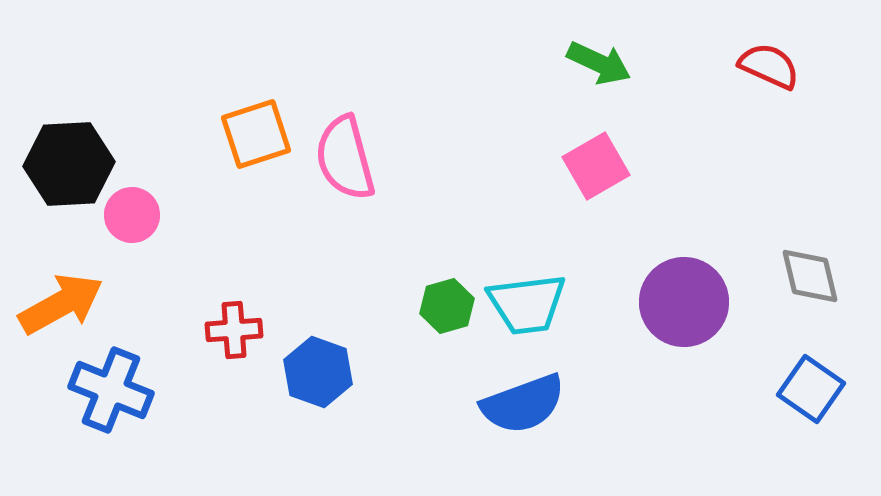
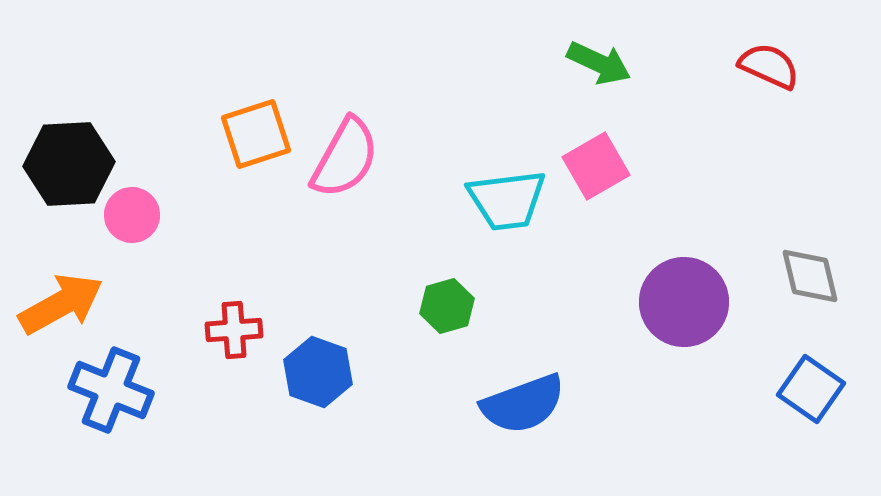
pink semicircle: rotated 136 degrees counterclockwise
cyan trapezoid: moved 20 px left, 104 px up
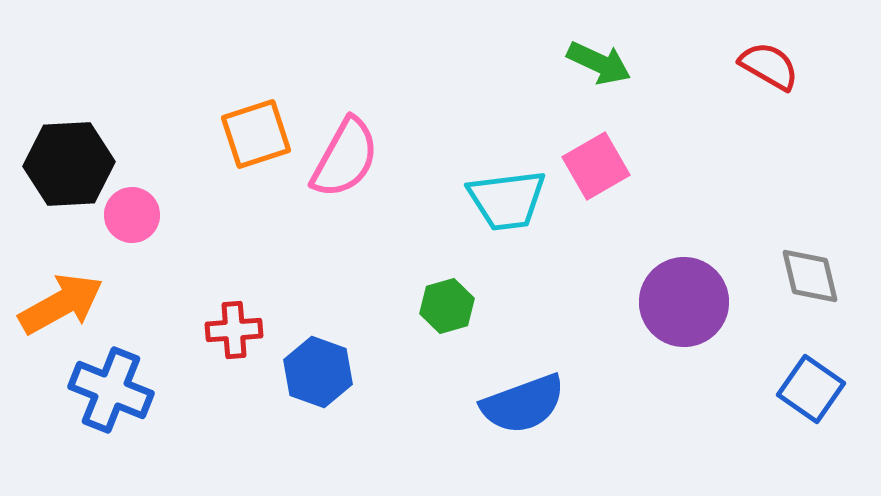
red semicircle: rotated 6 degrees clockwise
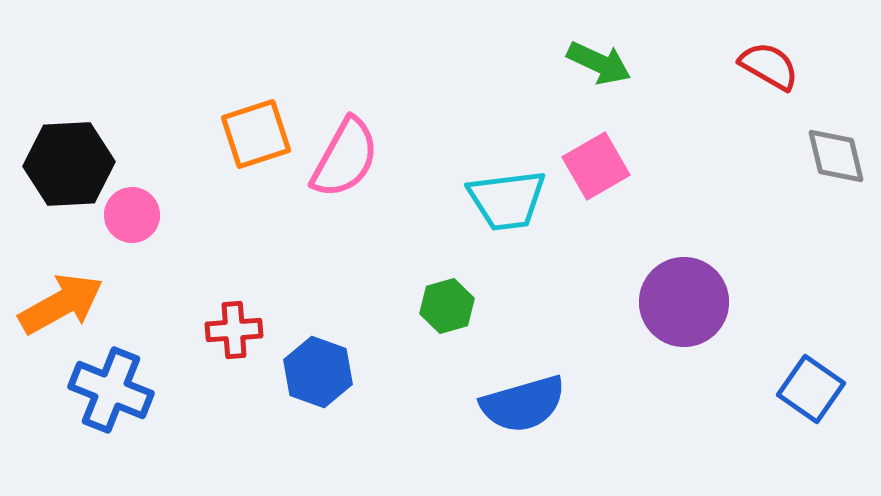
gray diamond: moved 26 px right, 120 px up
blue semicircle: rotated 4 degrees clockwise
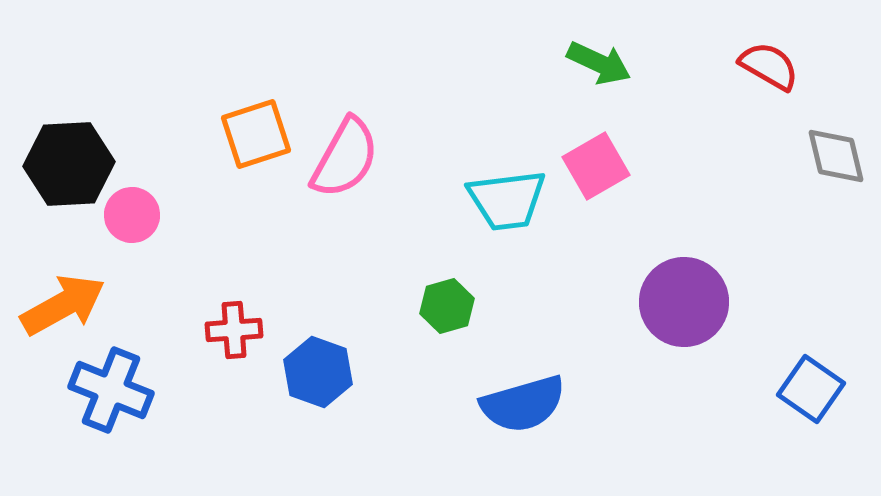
orange arrow: moved 2 px right, 1 px down
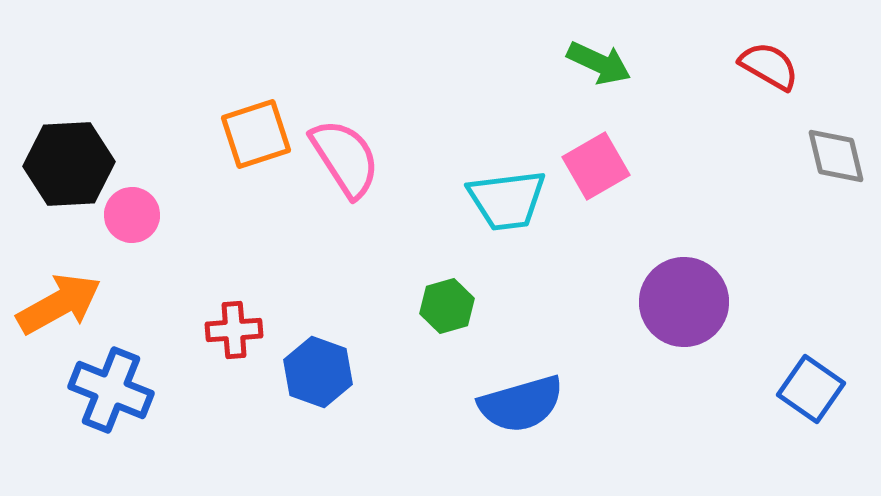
pink semicircle: rotated 62 degrees counterclockwise
orange arrow: moved 4 px left, 1 px up
blue semicircle: moved 2 px left
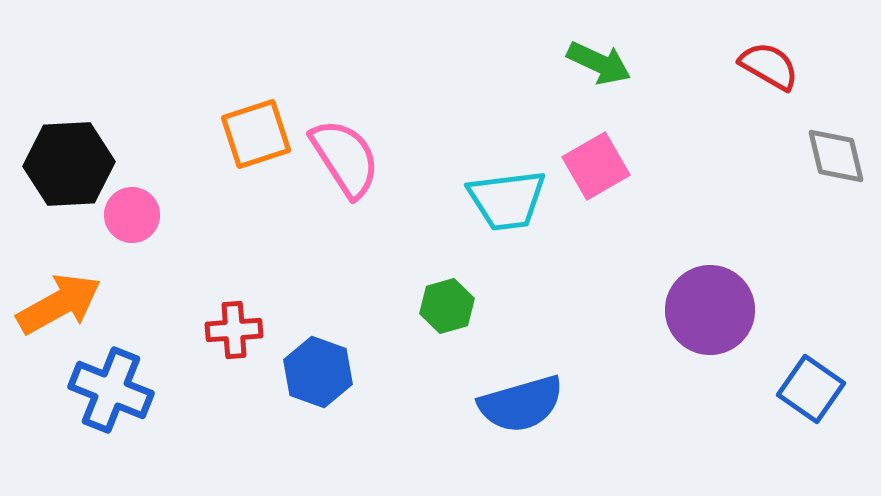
purple circle: moved 26 px right, 8 px down
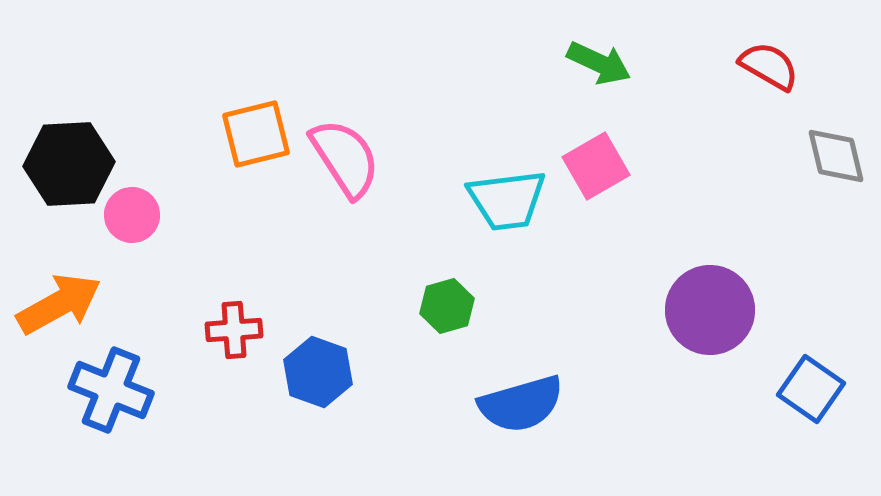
orange square: rotated 4 degrees clockwise
